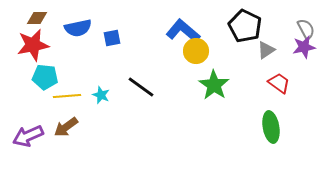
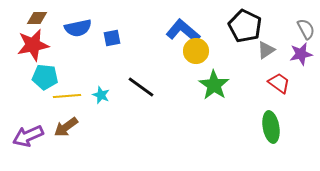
purple star: moved 3 px left, 7 px down
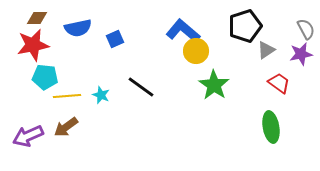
black pentagon: rotated 28 degrees clockwise
blue square: moved 3 px right, 1 px down; rotated 12 degrees counterclockwise
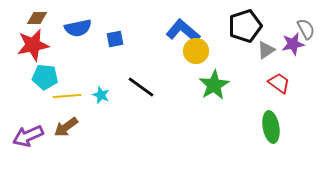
blue square: rotated 12 degrees clockwise
purple star: moved 8 px left, 10 px up
green star: rotated 8 degrees clockwise
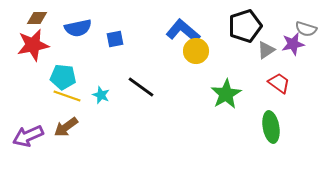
gray semicircle: rotated 135 degrees clockwise
cyan pentagon: moved 18 px right
green star: moved 12 px right, 9 px down
yellow line: rotated 24 degrees clockwise
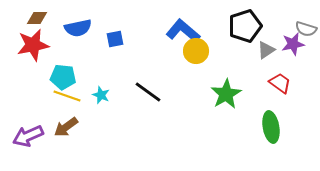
red trapezoid: moved 1 px right
black line: moved 7 px right, 5 px down
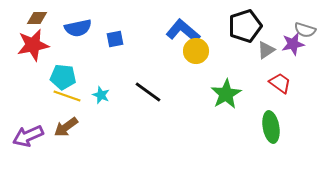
gray semicircle: moved 1 px left, 1 px down
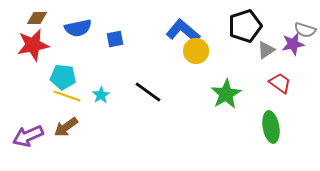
cyan star: rotated 18 degrees clockwise
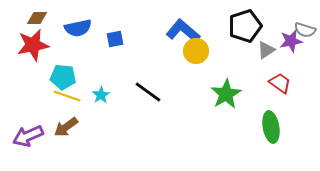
purple star: moved 2 px left, 3 px up
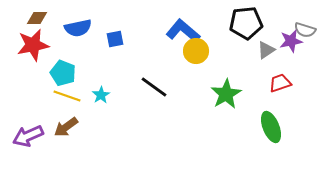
black pentagon: moved 1 px right, 3 px up; rotated 12 degrees clockwise
cyan pentagon: moved 4 px up; rotated 15 degrees clockwise
red trapezoid: rotated 55 degrees counterclockwise
black line: moved 6 px right, 5 px up
green ellipse: rotated 12 degrees counterclockwise
